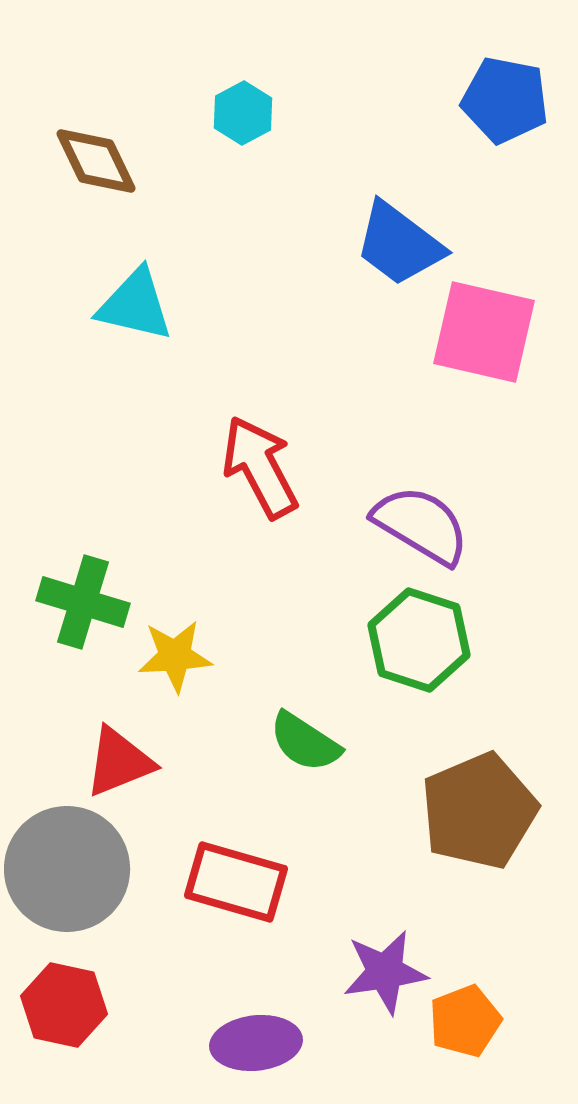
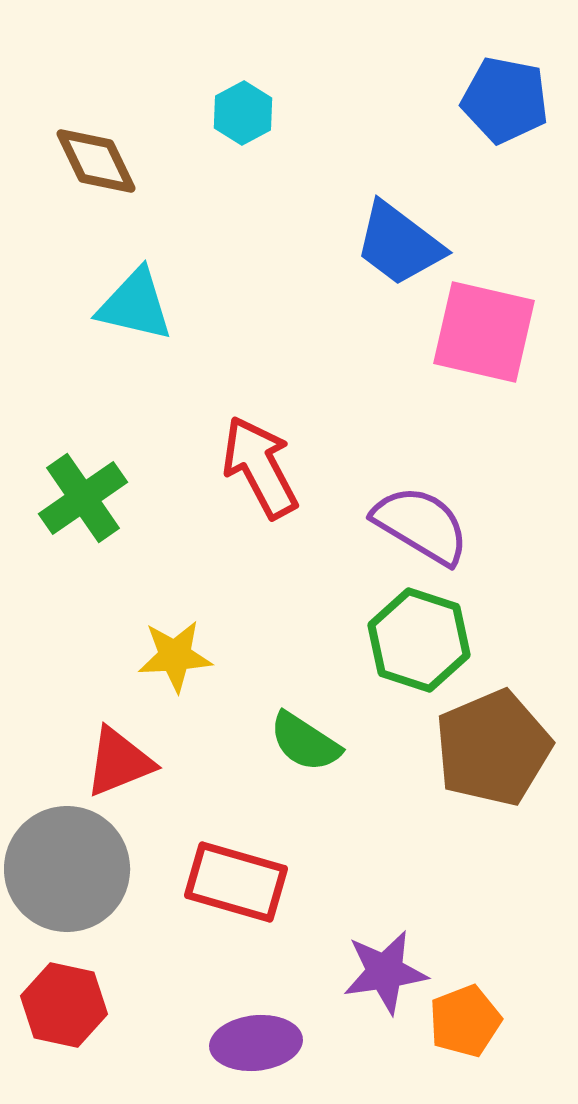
green cross: moved 104 px up; rotated 38 degrees clockwise
brown pentagon: moved 14 px right, 63 px up
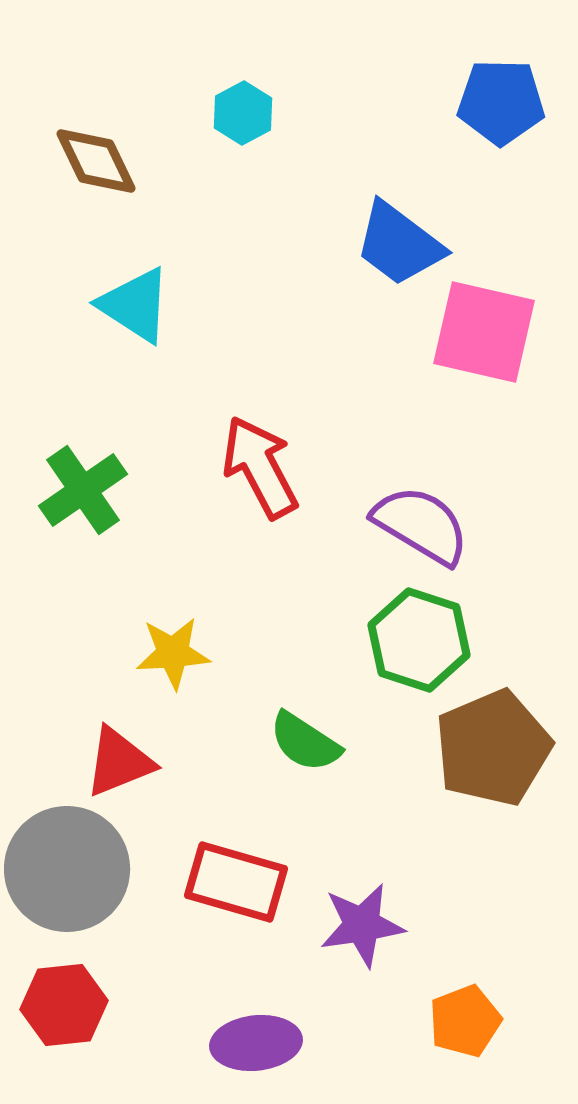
blue pentagon: moved 4 px left, 2 px down; rotated 10 degrees counterclockwise
cyan triangle: rotated 20 degrees clockwise
green cross: moved 8 px up
yellow star: moved 2 px left, 3 px up
purple star: moved 23 px left, 47 px up
red hexagon: rotated 18 degrees counterclockwise
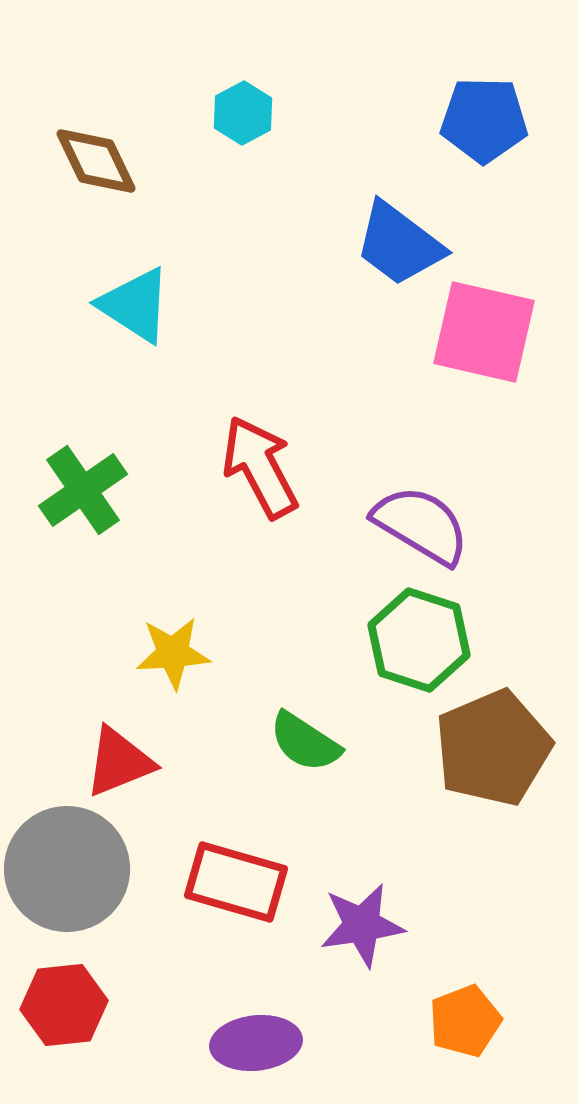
blue pentagon: moved 17 px left, 18 px down
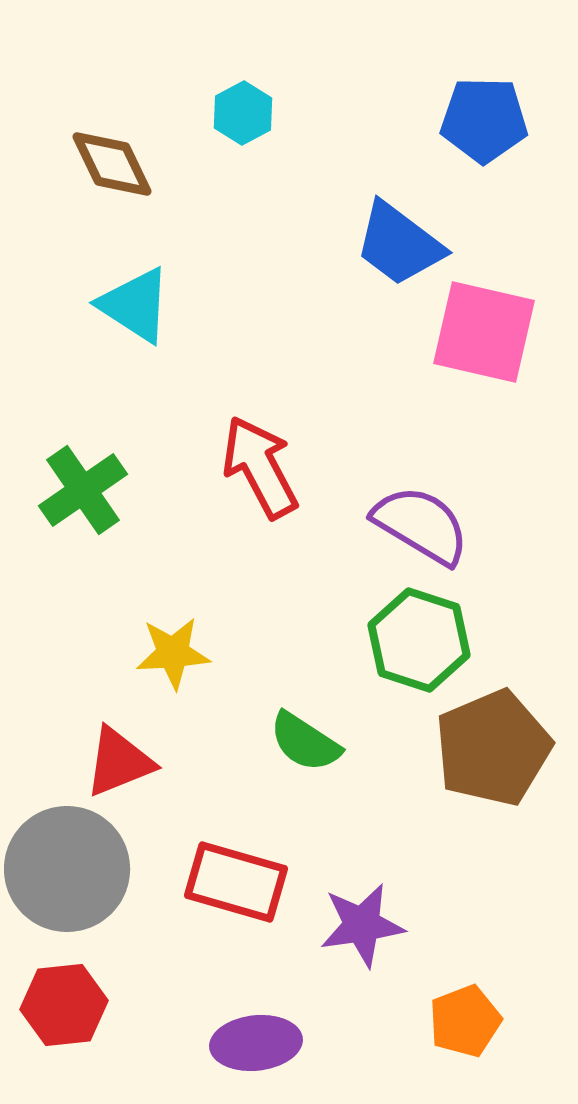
brown diamond: moved 16 px right, 3 px down
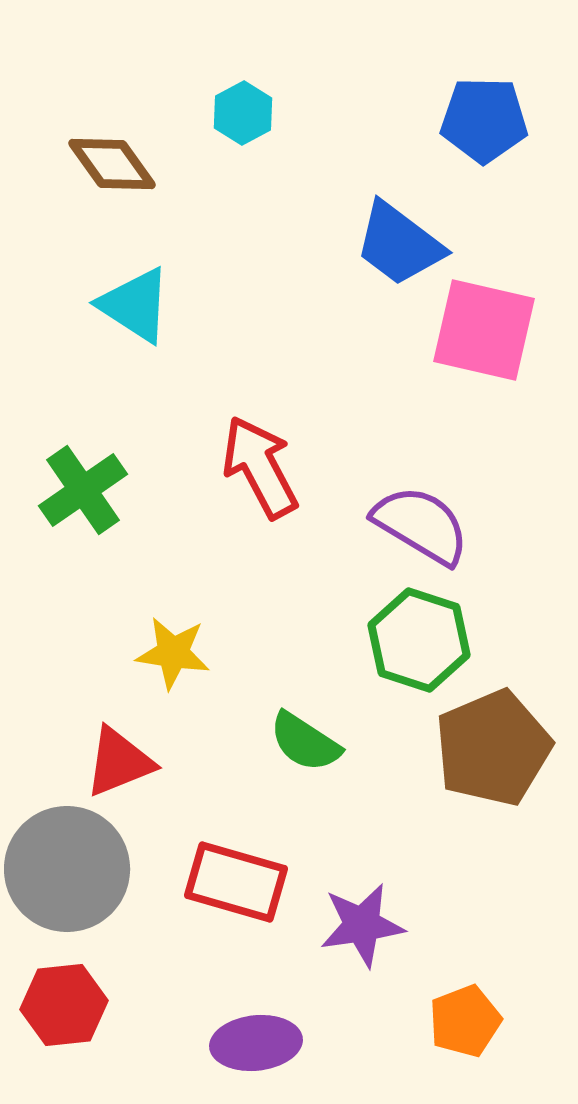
brown diamond: rotated 10 degrees counterclockwise
pink square: moved 2 px up
yellow star: rotated 12 degrees clockwise
